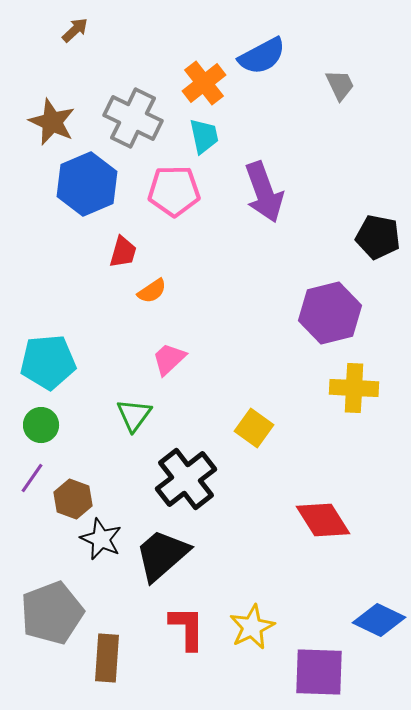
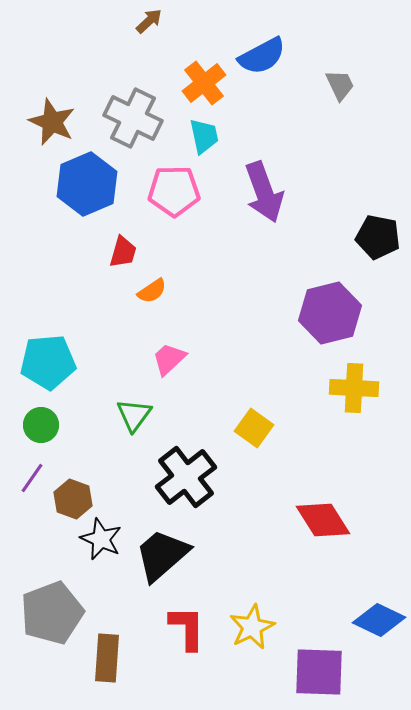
brown arrow: moved 74 px right, 9 px up
black cross: moved 2 px up
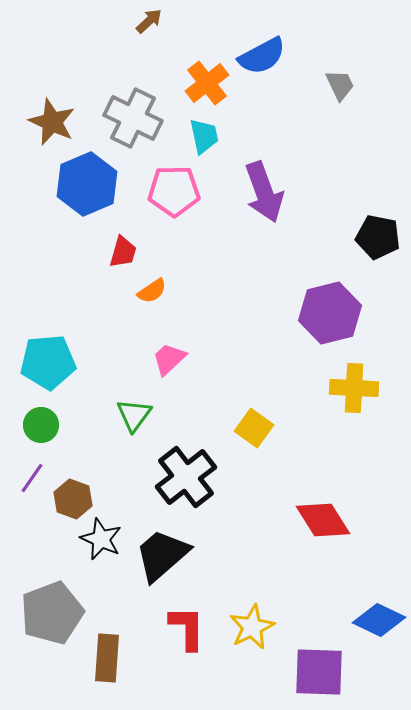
orange cross: moved 3 px right
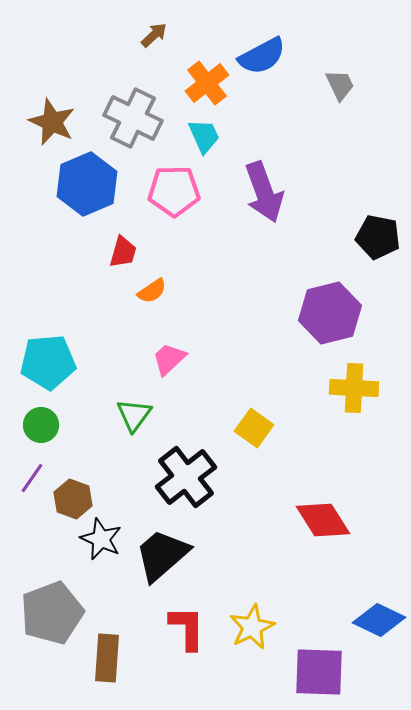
brown arrow: moved 5 px right, 14 px down
cyan trapezoid: rotated 12 degrees counterclockwise
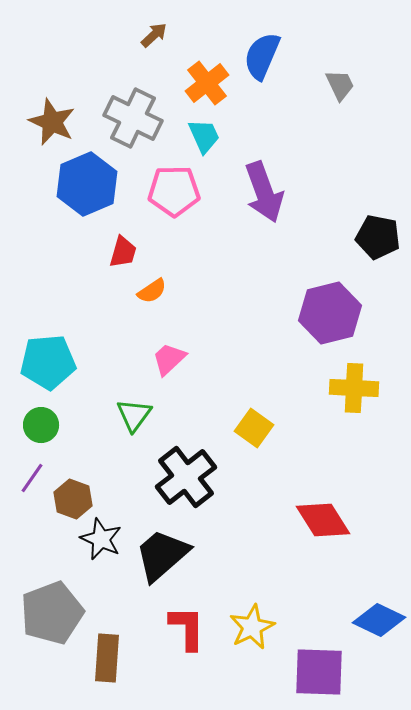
blue semicircle: rotated 141 degrees clockwise
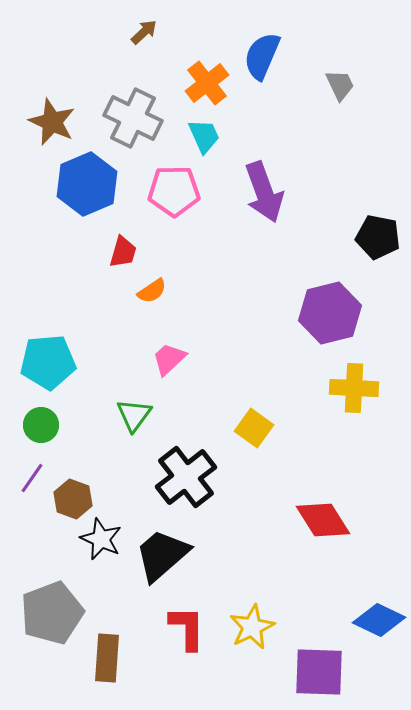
brown arrow: moved 10 px left, 3 px up
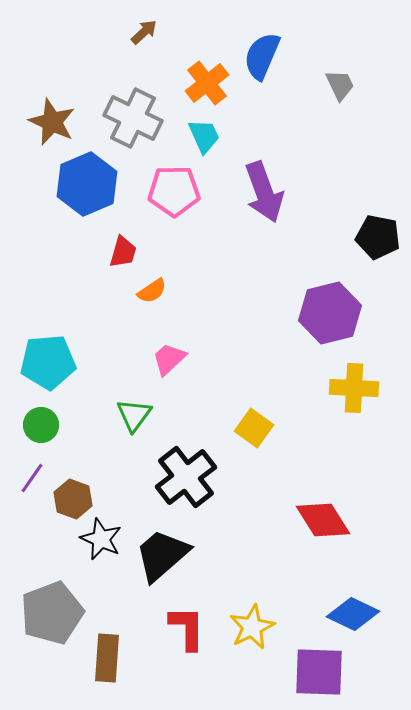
blue diamond: moved 26 px left, 6 px up
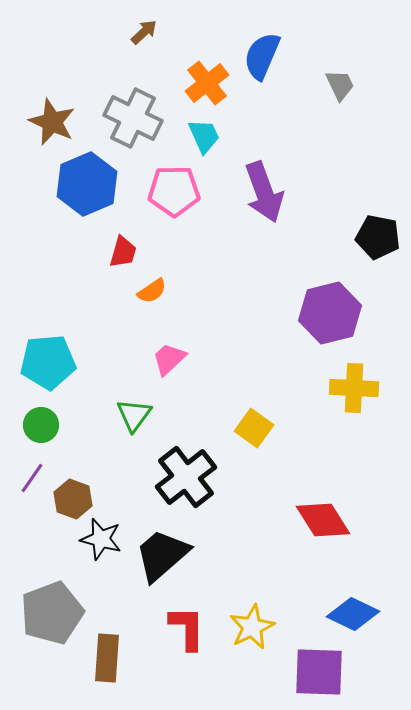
black star: rotated 9 degrees counterclockwise
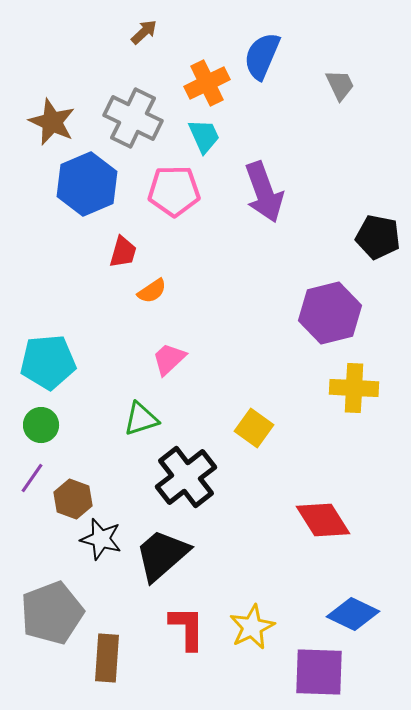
orange cross: rotated 12 degrees clockwise
green triangle: moved 7 px right, 4 px down; rotated 36 degrees clockwise
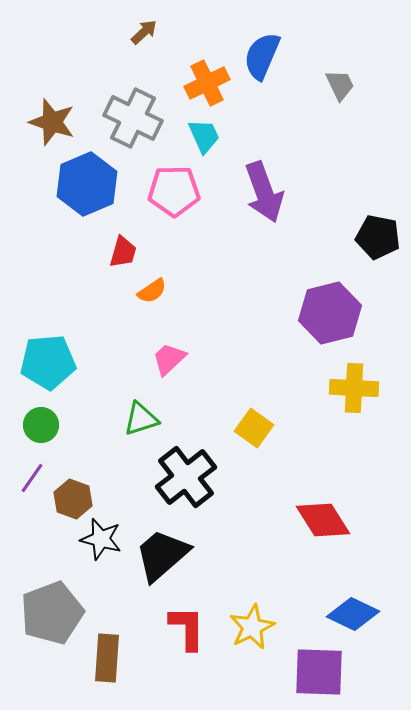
brown star: rotated 6 degrees counterclockwise
